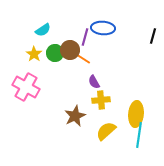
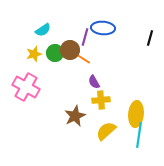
black line: moved 3 px left, 2 px down
yellow star: rotated 21 degrees clockwise
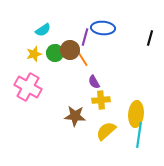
orange line: rotated 24 degrees clockwise
pink cross: moved 2 px right
brown star: rotated 30 degrees clockwise
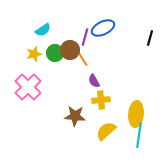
blue ellipse: rotated 30 degrees counterclockwise
purple semicircle: moved 1 px up
pink cross: rotated 16 degrees clockwise
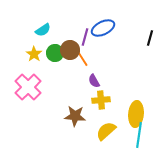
yellow star: rotated 21 degrees counterclockwise
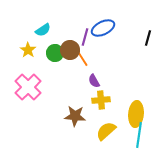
black line: moved 2 px left
yellow star: moved 6 px left, 4 px up
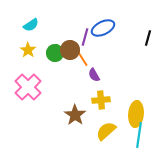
cyan semicircle: moved 12 px left, 5 px up
purple semicircle: moved 6 px up
brown star: moved 1 px up; rotated 30 degrees clockwise
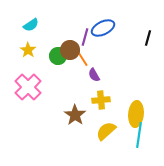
green circle: moved 3 px right, 3 px down
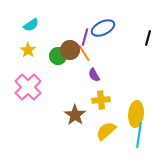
orange line: moved 2 px right, 5 px up
